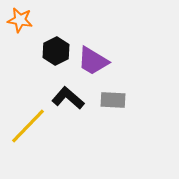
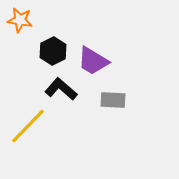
black hexagon: moved 3 px left
black L-shape: moved 7 px left, 9 px up
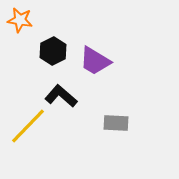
purple trapezoid: moved 2 px right
black L-shape: moved 7 px down
gray rectangle: moved 3 px right, 23 px down
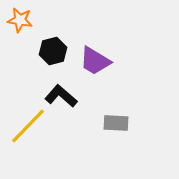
black hexagon: rotated 12 degrees clockwise
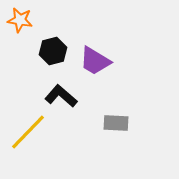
yellow line: moved 6 px down
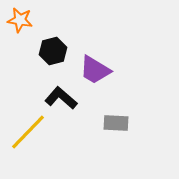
purple trapezoid: moved 9 px down
black L-shape: moved 2 px down
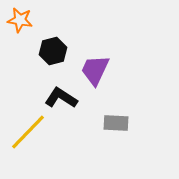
purple trapezoid: rotated 84 degrees clockwise
black L-shape: rotated 8 degrees counterclockwise
